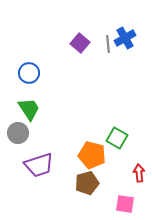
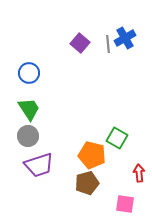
gray circle: moved 10 px right, 3 px down
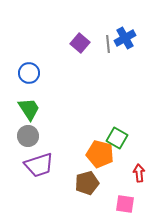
orange pentagon: moved 8 px right, 1 px up
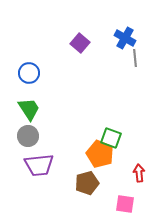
blue cross: rotated 30 degrees counterclockwise
gray line: moved 27 px right, 14 px down
green square: moved 6 px left; rotated 10 degrees counterclockwise
orange pentagon: rotated 8 degrees clockwise
purple trapezoid: rotated 12 degrees clockwise
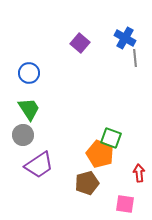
gray circle: moved 5 px left, 1 px up
purple trapezoid: rotated 28 degrees counterclockwise
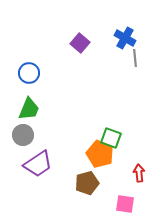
green trapezoid: rotated 55 degrees clockwise
purple trapezoid: moved 1 px left, 1 px up
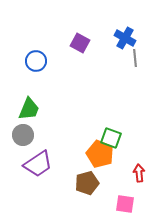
purple square: rotated 12 degrees counterclockwise
blue circle: moved 7 px right, 12 px up
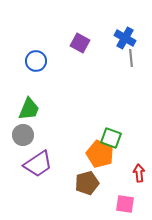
gray line: moved 4 px left
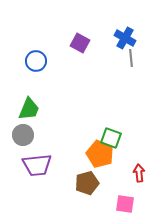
purple trapezoid: moved 1 px left, 1 px down; rotated 28 degrees clockwise
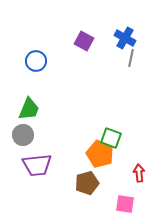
purple square: moved 4 px right, 2 px up
gray line: rotated 18 degrees clockwise
